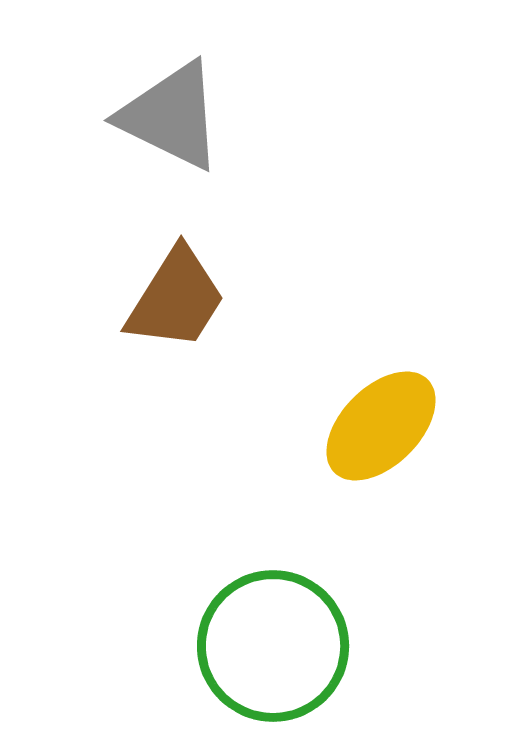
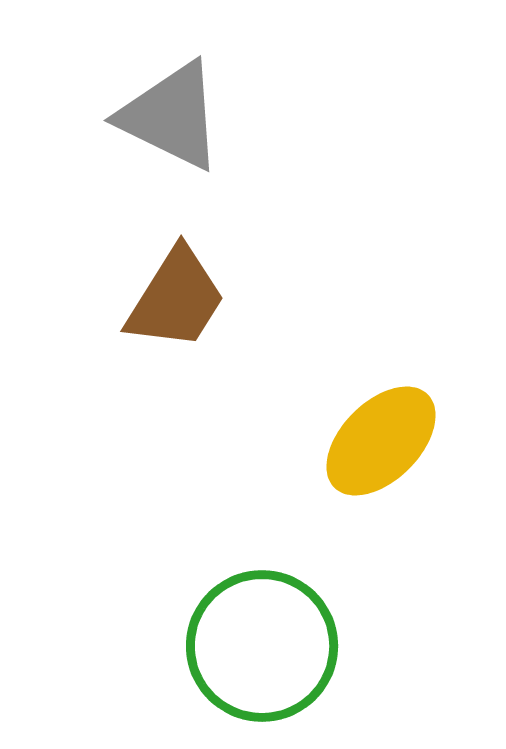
yellow ellipse: moved 15 px down
green circle: moved 11 px left
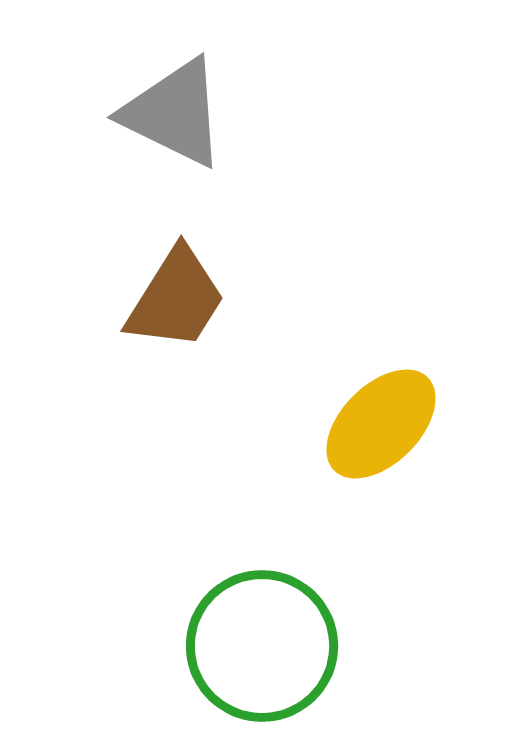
gray triangle: moved 3 px right, 3 px up
yellow ellipse: moved 17 px up
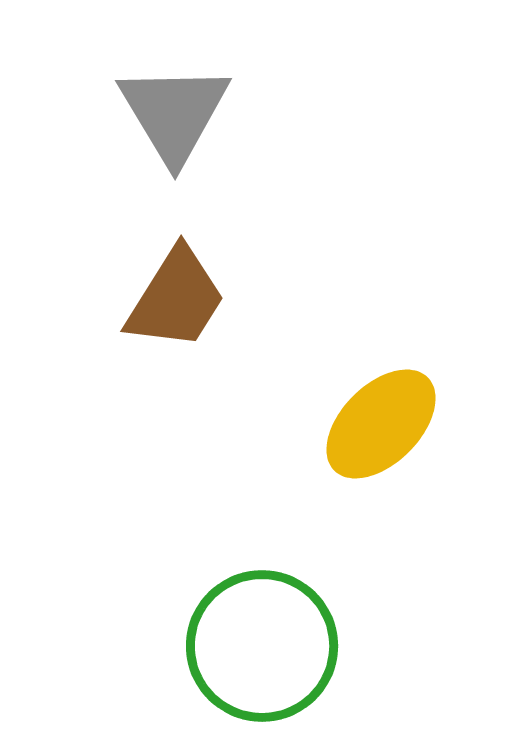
gray triangle: rotated 33 degrees clockwise
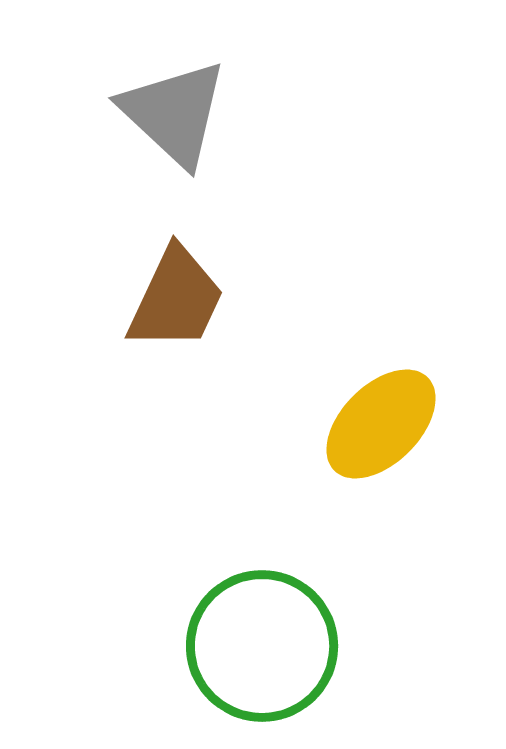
gray triangle: rotated 16 degrees counterclockwise
brown trapezoid: rotated 7 degrees counterclockwise
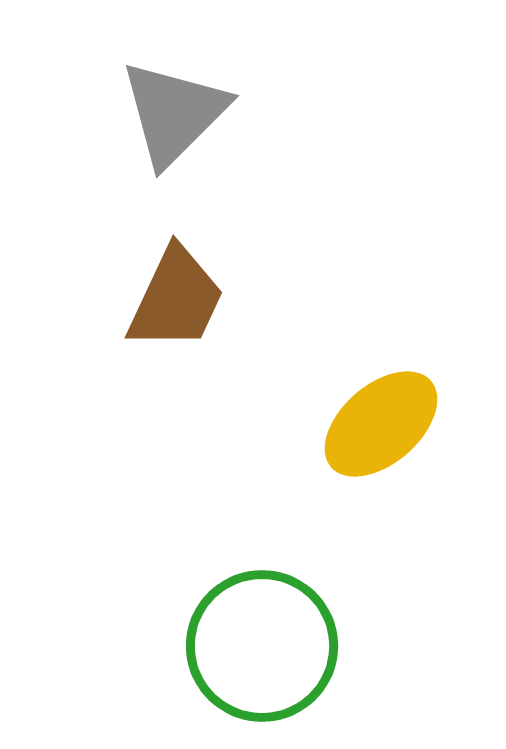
gray triangle: rotated 32 degrees clockwise
yellow ellipse: rotated 4 degrees clockwise
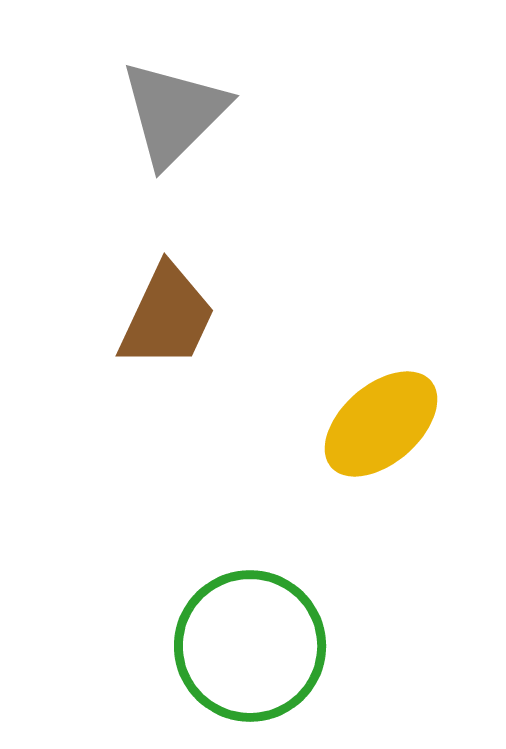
brown trapezoid: moved 9 px left, 18 px down
green circle: moved 12 px left
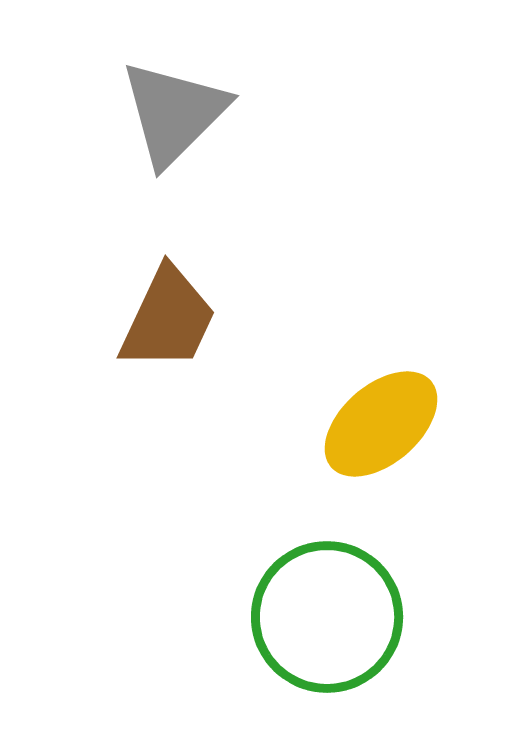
brown trapezoid: moved 1 px right, 2 px down
green circle: moved 77 px right, 29 px up
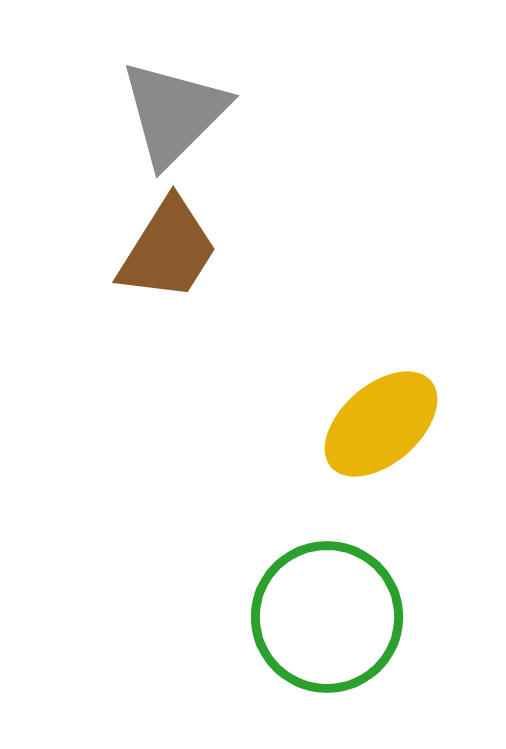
brown trapezoid: moved 69 px up; rotated 7 degrees clockwise
